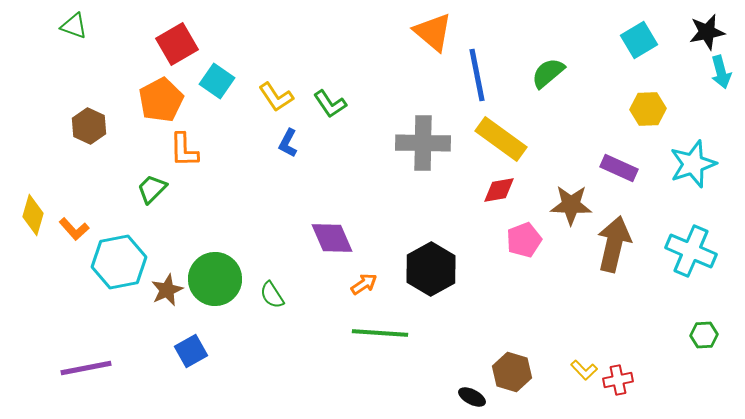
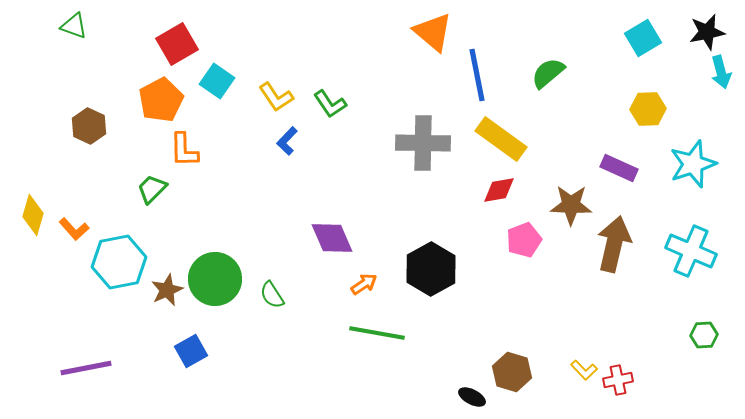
cyan square at (639, 40): moved 4 px right, 2 px up
blue L-shape at (288, 143): moved 1 px left, 2 px up; rotated 16 degrees clockwise
green line at (380, 333): moved 3 px left; rotated 6 degrees clockwise
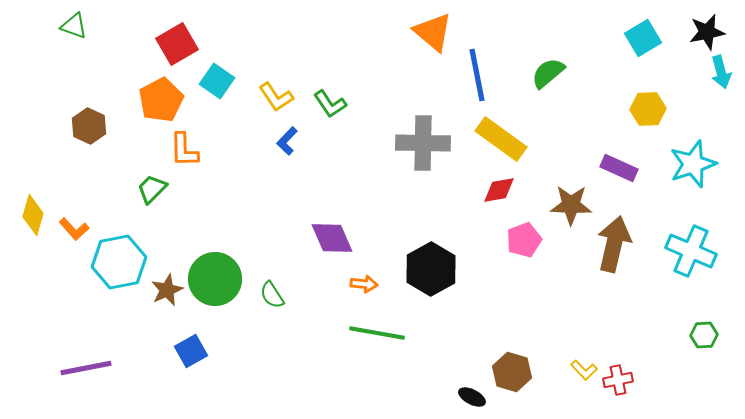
orange arrow at (364, 284): rotated 40 degrees clockwise
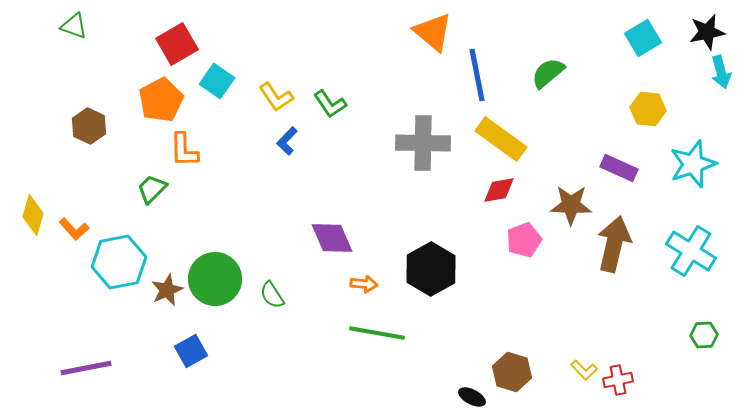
yellow hexagon at (648, 109): rotated 8 degrees clockwise
cyan cross at (691, 251): rotated 9 degrees clockwise
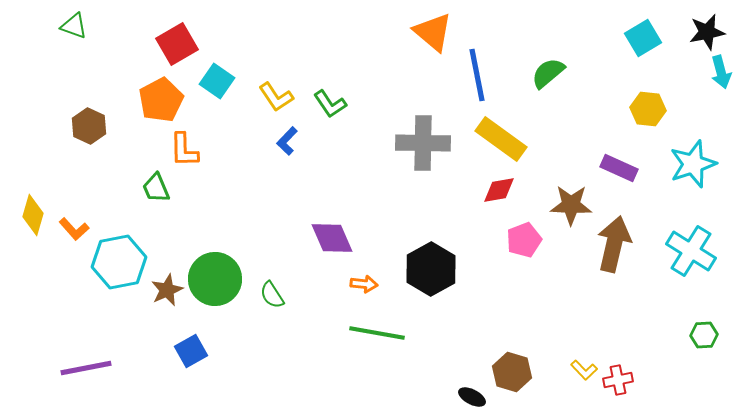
green trapezoid at (152, 189): moved 4 px right, 1 px up; rotated 68 degrees counterclockwise
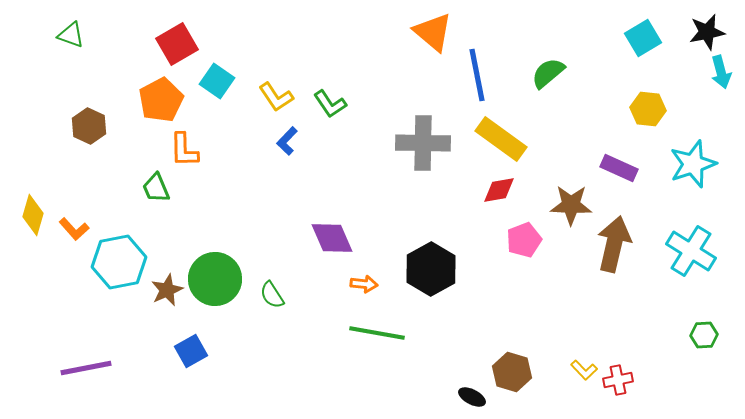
green triangle at (74, 26): moved 3 px left, 9 px down
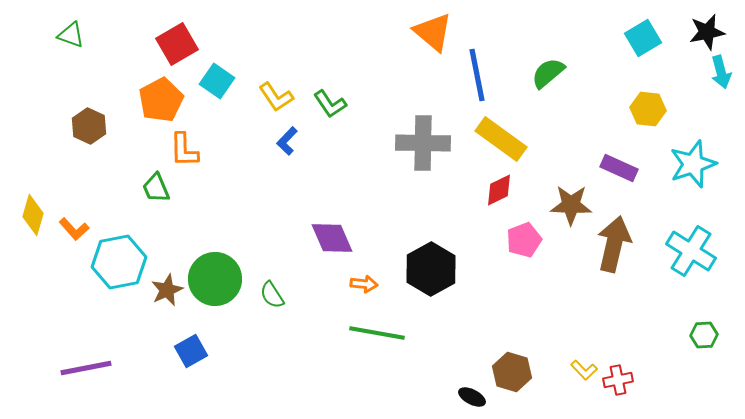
red diamond at (499, 190): rotated 16 degrees counterclockwise
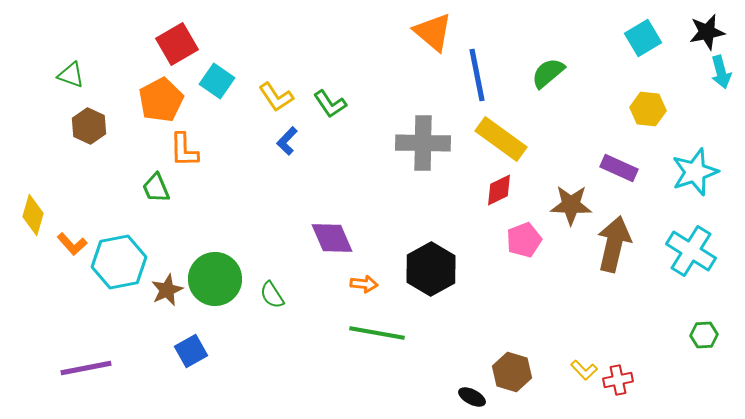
green triangle at (71, 35): moved 40 px down
cyan star at (693, 164): moved 2 px right, 8 px down
orange L-shape at (74, 229): moved 2 px left, 15 px down
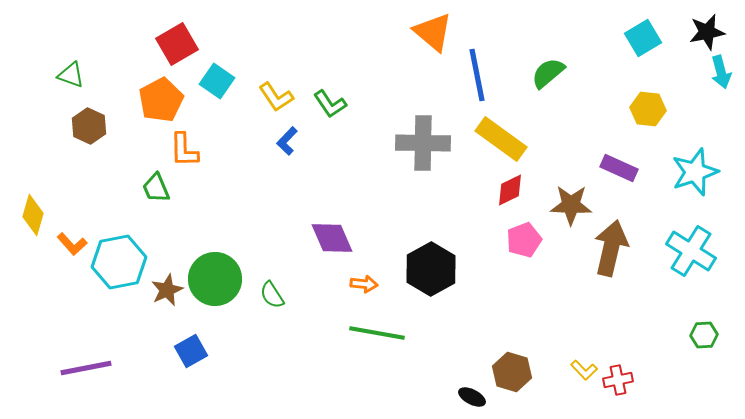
red diamond at (499, 190): moved 11 px right
brown arrow at (614, 244): moved 3 px left, 4 px down
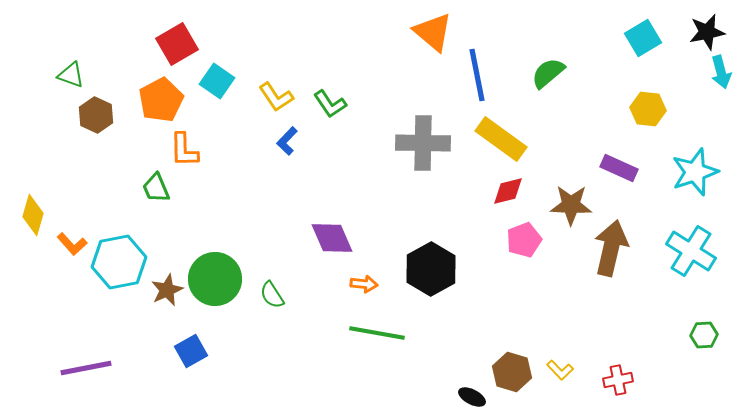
brown hexagon at (89, 126): moved 7 px right, 11 px up
red diamond at (510, 190): moved 2 px left, 1 px down; rotated 12 degrees clockwise
yellow L-shape at (584, 370): moved 24 px left
